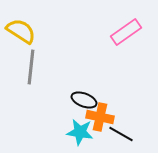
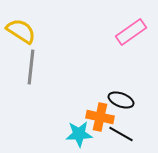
pink rectangle: moved 5 px right
black ellipse: moved 37 px right
cyan star: moved 1 px left, 2 px down; rotated 12 degrees counterclockwise
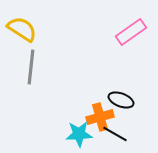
yellow semicircle: moved 1 px right, 2 px up
orange cross: rotated 28 degrees counterclockwise
black line: moved 6 px left
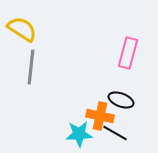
pink rectangle: moved 3 px left, 21 px down; rotated 40 degrees counterclockwise
orange cross: moved 1 px up; rotated 28 degrees clockwise
black line: moved 1 px up
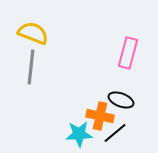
yellow semicircle: moved 11 px right, 4 px down; rotated 12 degrees counterclockwise
black line: rotated 70 degrees counterclockwise
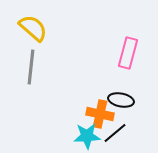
yellow semicircle: moved 5 px up; rotated 20 degrees clockwise
black ellipse: rotated 10 degrees counterclockwise
orange cross: moved 2 px up
cyan star: moved 8 px right, 2 px down
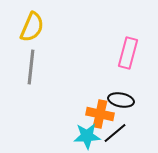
yellow semicircle: moved 1 px left, 1 px up; rotated 72 degrees clockwise
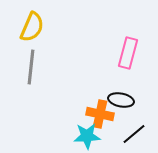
black line: moved 19 px right, 1 px down
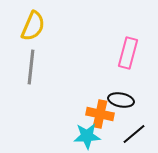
yellow semicircle: moved 1 px right, 1 px up
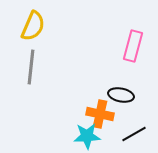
pink rectangle: moved 5 px right, 7 px up
black ellipse: moved 5 px up
black line: rotated 10 degrees clockwise
